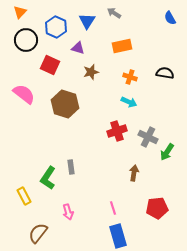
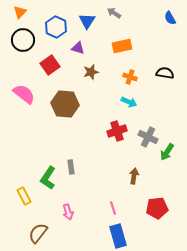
black circle: moved 3 px left
red square: rotated 30 degrees clockwise
brown hexagon: rotated 12 degrees counterclockwise
brown arrow: moved 3 px down
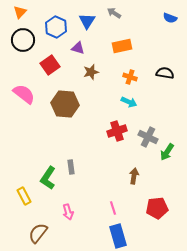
blue semicircle: rotated 40 degrees counterclockwise
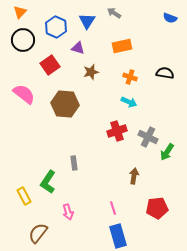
gray rectangle: moved 3 px right, 4 px up
green L-shape: moved 4 px down
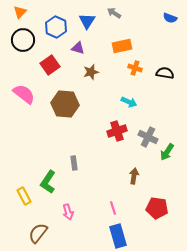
orange cross: moved 5 px right, 9 px up
red pentagon: rotated 15 degrees clockwise
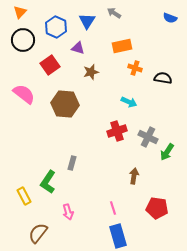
black semicircle: moved 2 px left, 5 px down
gray rectangle: moved 2 px left; rotated 24 degrees clockwise
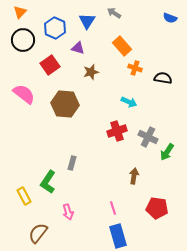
blue hexagon: moved 1 px left, 1 px down
orange rectangle: rotated 60 degrees clockwise
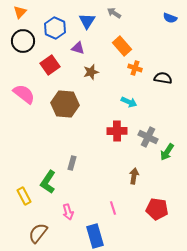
black circle: moved 1 px down
red cross: rotated 18 degrees clockwise
red pentagon: moved 1 px down
blue rectangle: moved 23 px left
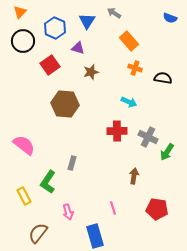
orange rectangle: moved 7 px right, 5 px up
pink semicircle: moved 51 px down
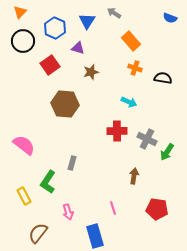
orange rectangle: moved 2 px right
gray cross: moved 1 px left, 2 px down
